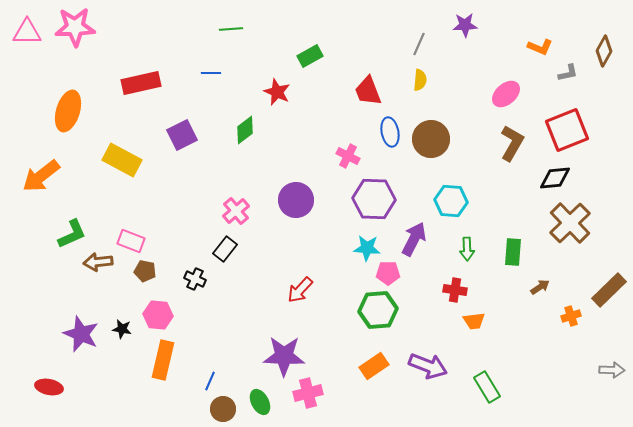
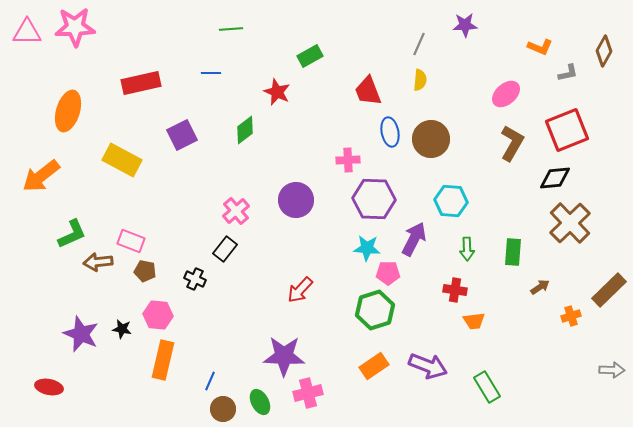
pink cross at (348, 156): moved 4 px down; rotated 30 degrees counterclockwise
green hexagon at (378, 310): moved 3 px left; rotated 12 degrees counterclockwise
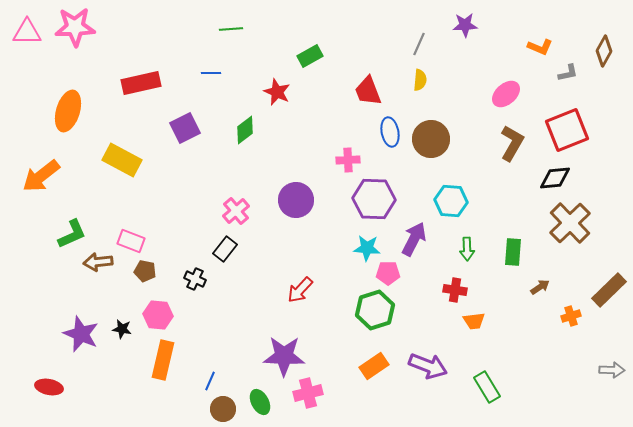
purple square at (182, 135): moved 3 px right, 7 px up
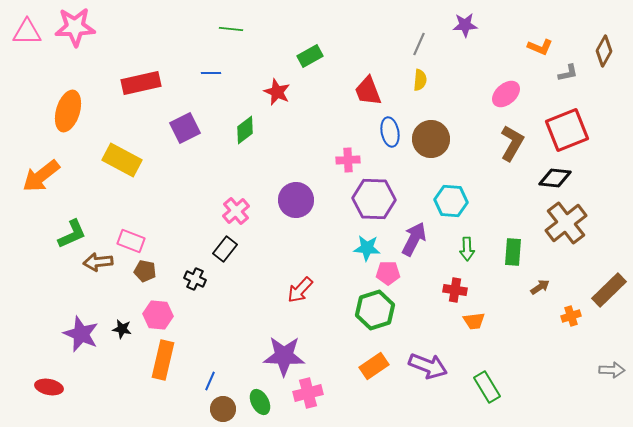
green line at (231, 29): rotated 10 degrees clockwise
black diamond at (555, 178): rotated 12 degrees clockwise
brown cross at (570, 223): moved 4 px left; rotated 6 degrees clockwise
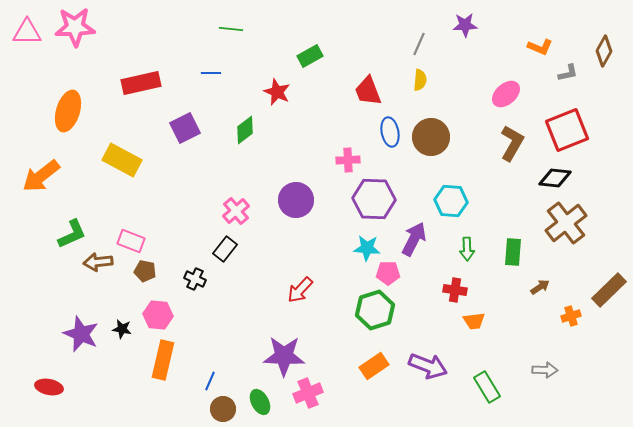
brown circle at (431, 139): moved 2 px up
gray arrow at (612, 370): moved 67 px left
pink cross at (308, 393): rotated 8 degrees counterclockwise
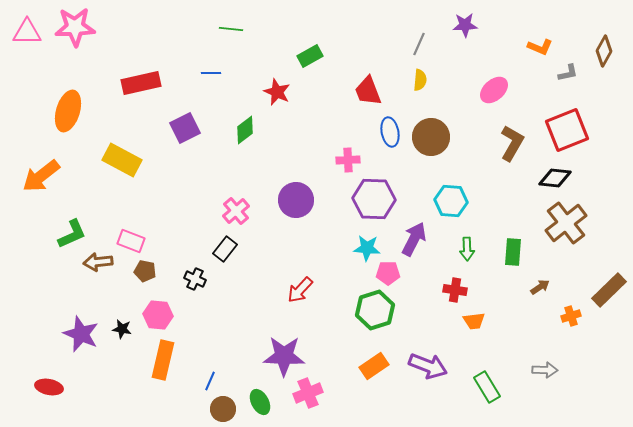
pink ellipse at (506, 94): moved 12 px left, 4 px up
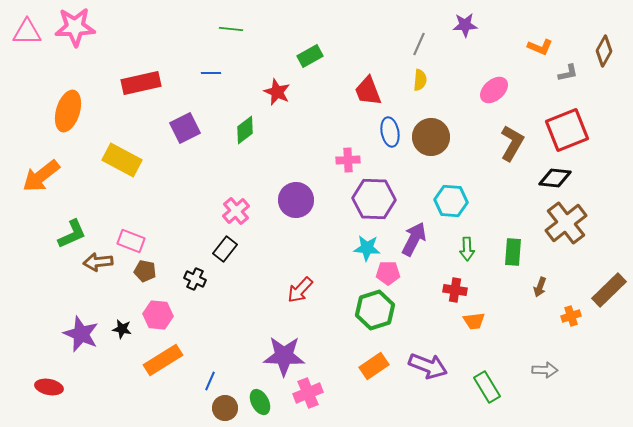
brown arrow at (540, 287): rotated 144 degrees clockwise
orange rectangle at (163, 360): rotated 45 degrees clockwise
brown circle at (223, 409): moved 2 px right, 1 px up
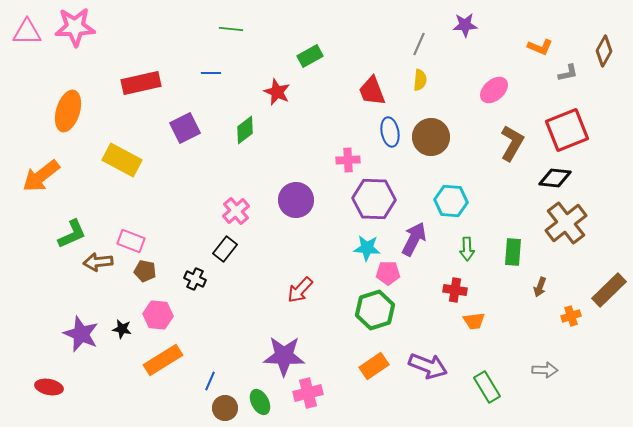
red trapezoid at (368, 91): moved 4 px right
pink cross at (308, 393): rotated 8 degrees clockwise
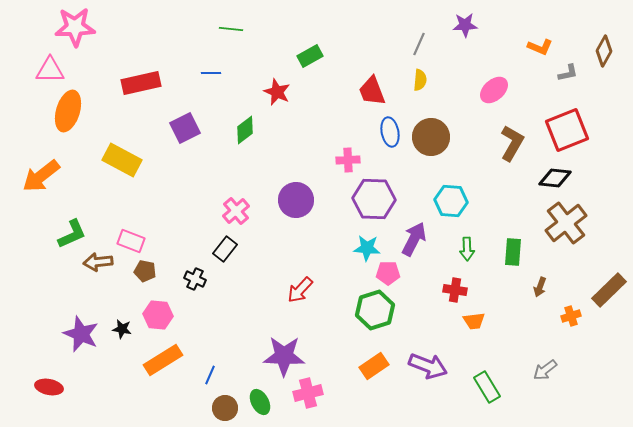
pink triangle at (27, 32): moved 23 px right, 38 px down
gray arrow at (545, 370): rotated 140 degrees clockwise
blue line at (210, 381): moved 6 px up
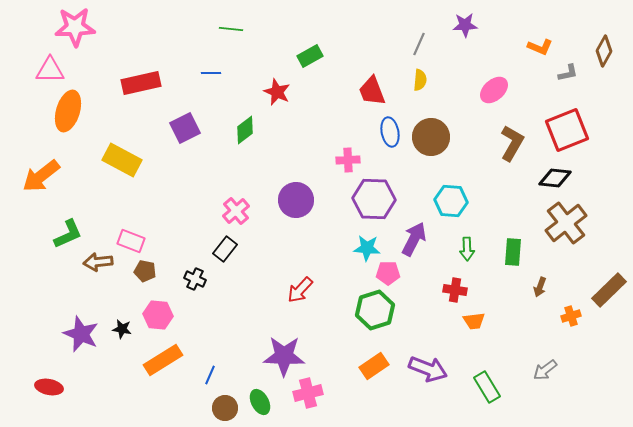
green L-shape at (72, 234): moved 4 px left
purple arrow at (428, 366): moved 3 px down
